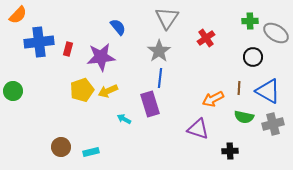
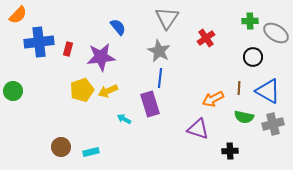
gray star: rotated 10 degrees counterclockwise
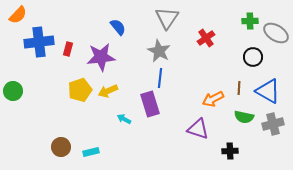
yellow pentagon: moved 2 px left
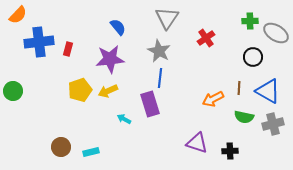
purple star: moved 9 px right, 2 px down
purple triangle: moved 1 px left, 14 px down
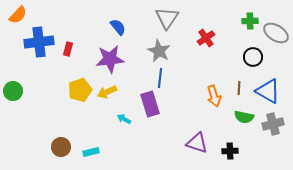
yellow arrow: moved 1 px left, 1 px down
orange arrow: moved 1 px right, 3 px up; rotated 80 degrees counterclockwise
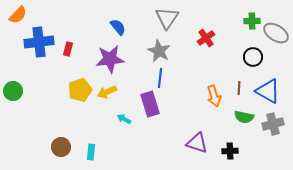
green cross: moved 2 px right
cyan rectangle: rotated 70 degrees counterclockwise
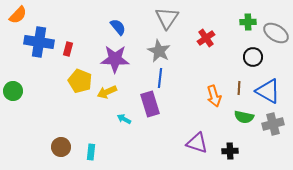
green cross: moved 4 px left, 1 px down
blue cross: rotated 16 degrees clockwise
purple star: moved 5 px right; rotated 8 degrees clockwise
yellow pentagon: moved 9 px up; rotated 30 degrees counterclockwise
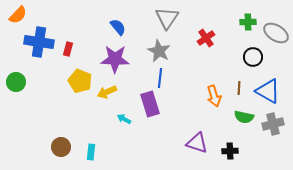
green circle: moved 3 px right, 9 px up
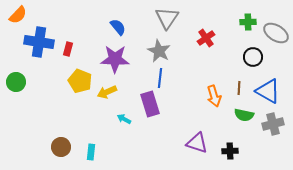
green semicircle: moved 2 px up
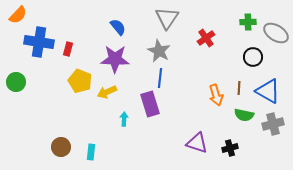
orange arrow: moved 2 px right, 1 px up
cyan arrow: rotated 64 degrees clockwise
black cross: moved 3 px up; rotated 14 degrees counterclockwise
